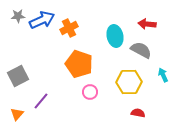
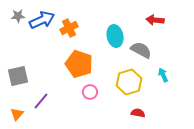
red arrow: moved 8 px right, 4 px up
gray square: rotated 15 degrees clockwise
yellow hexagon: rotated 15 degrees counterclockwise
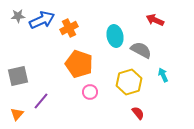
red arrow: rotated 18 degrees clockwise
red semicircle: rotated 40 degrees clockwise
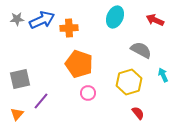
gray star: moved 1 px left, 3 px down
orange cross: rotated 24 degrees clockwise
cyan ellipse: moved 19 px up; rotated 35 degrees clockwise
gray square: moved 2 px right, 3 px down
pink circle: moved 2 px left, 1 px down
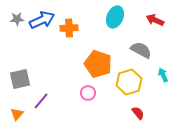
orange pentagon: moved 19 px right
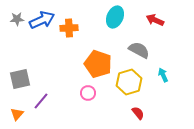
gray semicircle: moved 2 px left
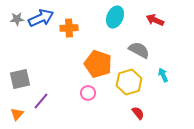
blue arrow: moved 1 px left, 2 px up
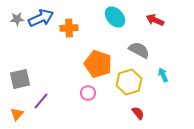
cyan ellipse: rotated 65 degrees counterclockwise
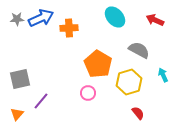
orange pentagon: rotated 12 degrees clockwise
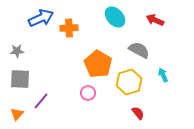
gray star: moved 32 px down
gray square: rotated 15 degrees clockwise
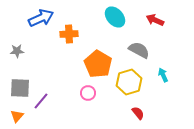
orange cross: moved 6 px down
gray square: moved 9 px down
orange triangle: moved 2 px down
